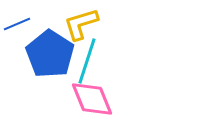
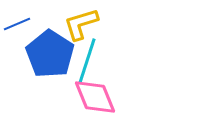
pink diamond: moved 3 px right, 2 px up
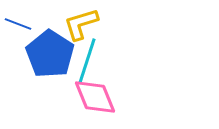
blue line: moved 1 px right; rotated 44 degrees clockwise
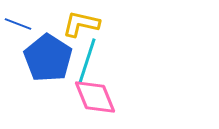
yellow L-shape: rotated 30 degrees clockwise
blue pentagon: moved 2 px left, 4 px down
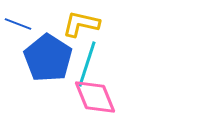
cyan line: moved 3 px down
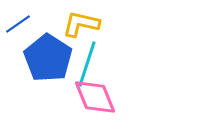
blue line: rotated 56 degrees counterclockwise
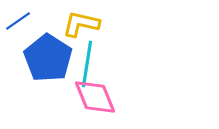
blue line: moved 3 px up
cyan line: rotated 9 degrees counterclockwise
